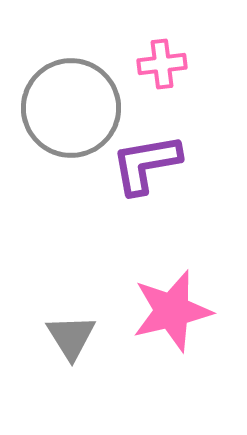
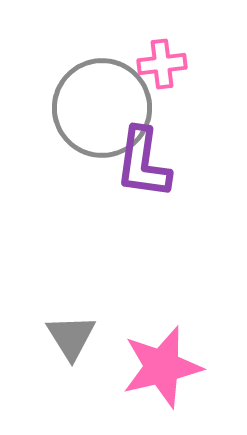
gray circle: moved 31 px right
purple L-shape: moved 3 px left, 1 px up; rotated 72 degrees counterclockwise
pink star: moved 10 px left, 56 px down
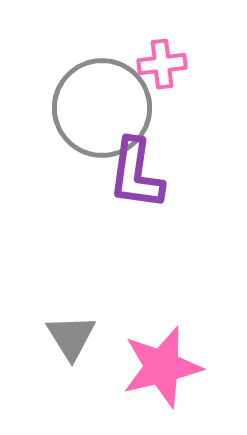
purple L-shape: moved 7 px left, 11 px down
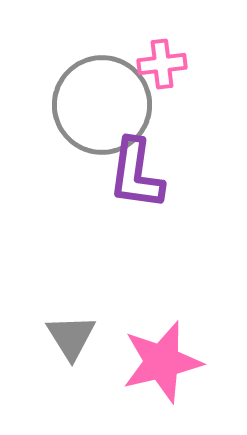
gray circle: moved 3 px up
pink star: moved 5 px up
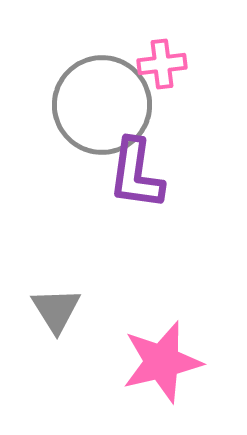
gray triangle: moved 15 px left, 27 px up
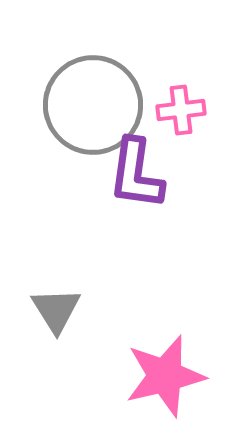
pink cross: moved 19 px right, 46 px down
gray circle: moved 9 px left
pink star: moved 3 px right, 14 px down
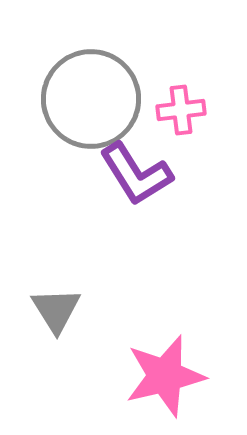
gray circle: moved 2 px left, 6 px up
purple L-shape: rotated 40 degrees counterclockwise
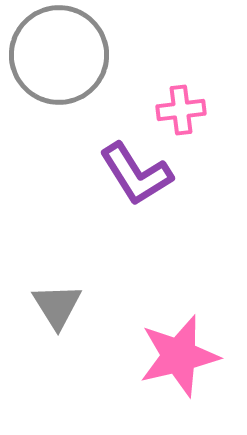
gray circle: moved 32 px left, 44 px up
gray triangle: moved 1 px right, 4 px up
pink star: moved 14 px right, 20 px up
